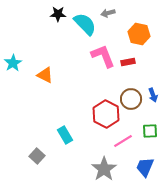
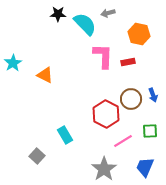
pink L-shape: rotated 24 degrees clockwise
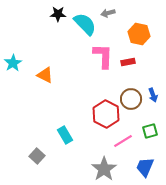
green square: rotated 14 degrees counterclockwise
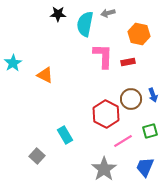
cyan semicircle: rotated 125 degrees counterclockwise
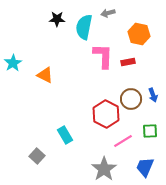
black star: moved 1 px left, 5 px down
cyan semicircle: moved 1 px left, 3 px down
green square: rotated 14 degrees clockwise
